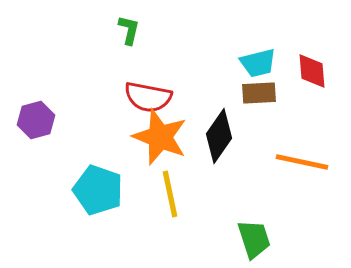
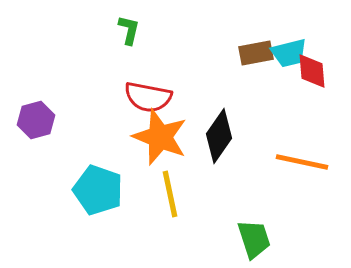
cyan trapezoid: moved 31 px right, 10 px up
brown rectangle: moved 3 px left, 40 px up; rotated 8 degrees counterclockwise
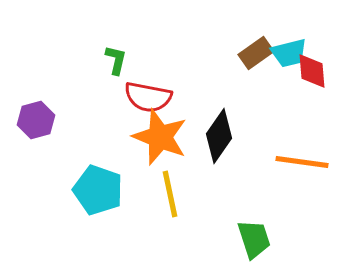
green L-shape: moved 13 px left, 30 px down
brown rectangle: rotated 24 degrees counterclockwise
orange line: rotated 4 degrees counterclockwise
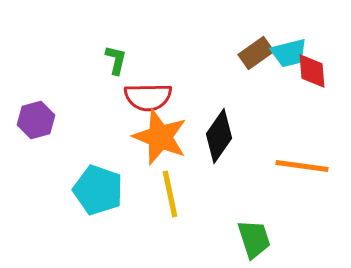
red semicircle: rotated 12 degrees counterclockwise
orange line: moved 4 px down
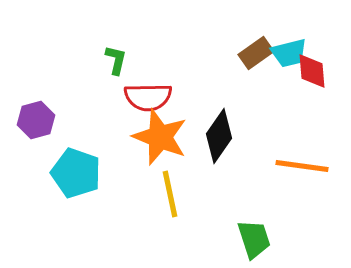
cyan pentagon: moved 22 px left, 17 px up
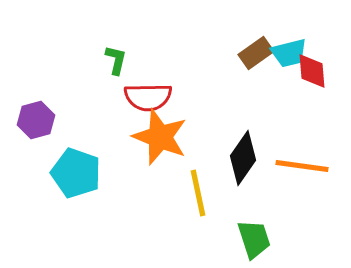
black diamond: moved 24 px right, 22 px down
yellow line: moved 28 px right, 1 px up
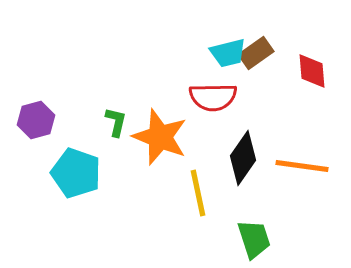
cyan trapezoid: moved 61 px left
green L-shape: moved 62 px down
red semicircle: moved 65 px right
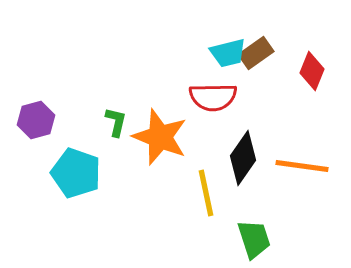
red diamond: rotated 27 degrees clockwise
yellow line: moved 8 px right
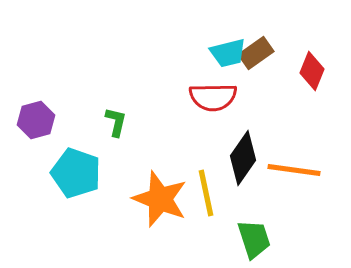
orange star: moved 62 px down
orange line: moved 8 px left, 4 px down
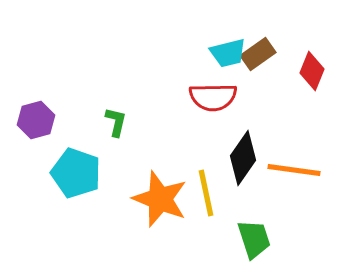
brown rectangle: moved 2 px right, 1 px down
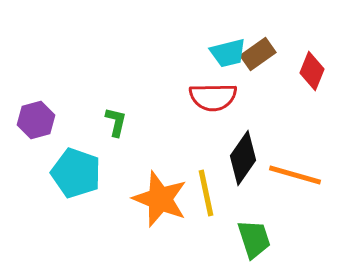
orange line: moved 1 px right, 5 px down; rotated 8 degrees clockwise
